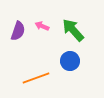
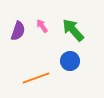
pink arrow: rotated 32 degrees clockwise
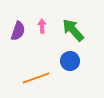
pink arrow: rotated 32 degrees clockwise
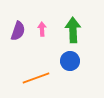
pink arrow: moved 3 px down
green arrow: rotated 40 degrees clockwise
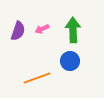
pink arrow: rotated 112 degrees counterclockwise
orange line: moved 1 px right
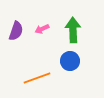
purple semicircle: moved 2 px left
